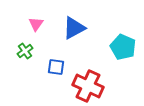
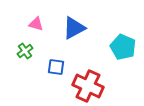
pink triangle: rotated 49 degrees counterclockwise
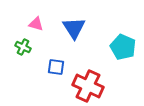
blue triangle: rotated 35 degrees counterclockwise
green cross: moved 2 px left, 4 px up; rotated 28 degrees counterclockwise
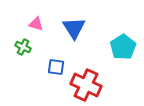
cyan pentagon: rotated 15 degrees clockwise
red cross: moved 2 px left, 1 px up
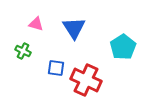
green cross: moved 4 px down
blue square: moved 1 px down
red cross: moved 5 px up
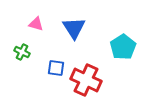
green cross: moved 1 px left, 1 px down
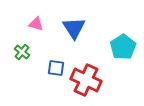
green cross: rotated 14 degrees clockwise
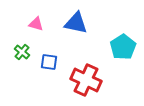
blue triangle: moved 2 px right, 5 px up; rotated 45 degrees counterclockwise
blue square: moved 7 px left, 6 px up
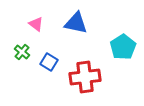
pink triangle: rotated 21 degrees clockwise
blue square: rotated 24 degrees clockwise
red cross: moved 1 px left, 3 px up; rotated 32 degrees counterclockwise
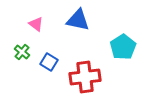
blue triangle: moved 2 px right, 3 px up
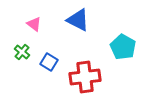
blue triangle: rotated 15 degrees clockwise
pink triangle: moved 2 px left
cyan pentagon: rotated 10 degrees counterclockwise
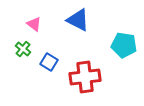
cyan pentagon: moved 1 px right, 2 px up; rotated 20 degrees counterclockwise
green cross: moved 1 px right, 3 px up
